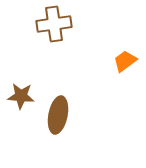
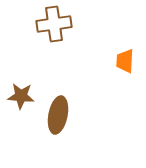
orange trapezoid: rotated 50 degrees counterclockwise
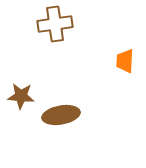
brown cross: moved 1 px right
brown ellipse: moved 3 px right; rotated 69 degrees clockwise
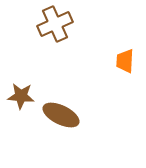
brown cross: rotated 16 degrees counterclockwise
brown ellipse: rotated 36 degrees clockwise
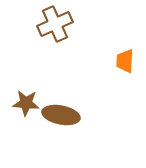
brown star: moved 5 px right, 7 px down
brown ellipse: rotated 15 degrees counterclockwise
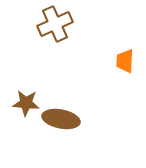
brown ellipse: moved 4 px down
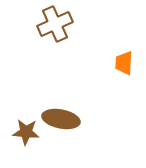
orange trapezoid: moved 1 px left, 2 px down
brown star: moved 29 px down
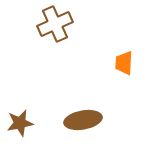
brown ellipse: moved 22 px right, 1 px down; rotated 21 degrees counterclockwise
brown star: moved 6 px left, 9 px up; rotated 16 degrees counterclockwise
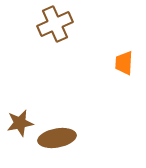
brown ellipse: moved 26 px left, 18 px down
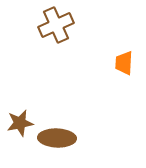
brown cross: moved 1 px right, 1 px down
brown ellipse: rotated 12 degrees clockwise
